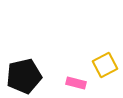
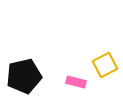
pink rectangle: moved 1 px up
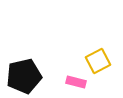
yellow square: moved 7 px left, 4 px up
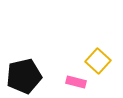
yellow square: rotated 20 degrees counterclockwise
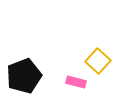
black pentagon: rotated 8 degrees counterclockwise
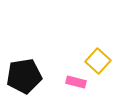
black pentagon: rotated 12 degrees clockwise
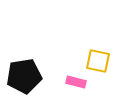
yellow square: rotated 30 degrees counterclockwise
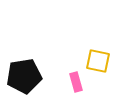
pink rectangle: rotated 60 degrees clockwise
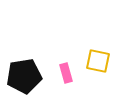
pink rectangle: moved 10 px left, 9 px up
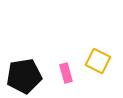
yellow square: rotated 15 degrees clockwise
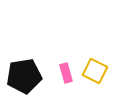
yellow square: moved 3 px left, 10 px down
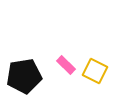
pink rectangle: moved 8 px up; rotated 30 degrees counterclockwise
